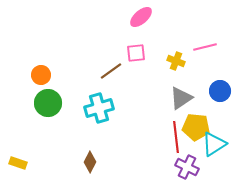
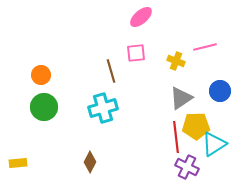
brown line: rotated 70 degrees counterclockwise
green circle: moved 4 px left, 4 px down
cyan cross: moved 4 px right
yellow pentagon: moved 1 px up; rotated 8 degrees counterclockwise
yellow rectangle: rotated 24 degrees counterclockwise
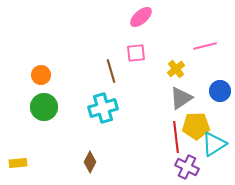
pink line: moved 1 px up
yellow cross: moved 8 px down; rotated 30 degrees clockwise
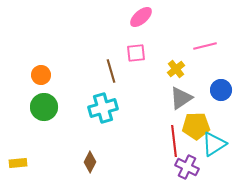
blue circle: moved 1 px right, 1 px up
red line: moved 2 px left, 4 px down
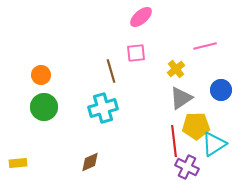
brown diamond: rotated 40 degrees clockwise
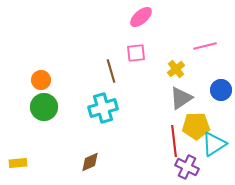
orange circle: moved 5 px down
